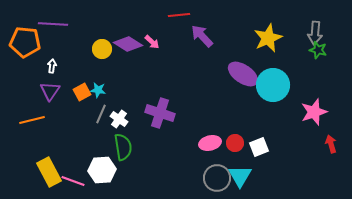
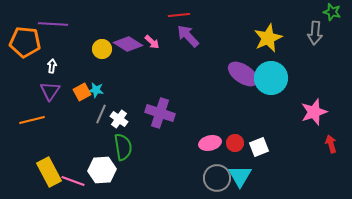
purple arrow: moved 14 px left
green star: moved 14 px right, 38 px up
cyan circle: moved 2 px left, 7 px up
cyan star: moved 2 px left
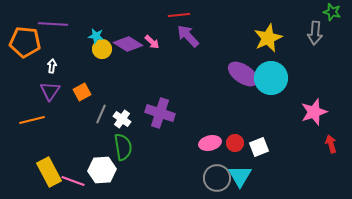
cyan star: moved 54 px up
white cross: moved 3 px right
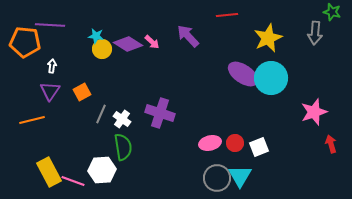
red line: moved 48 px right
purple line: moved 3 px left, 1 px down
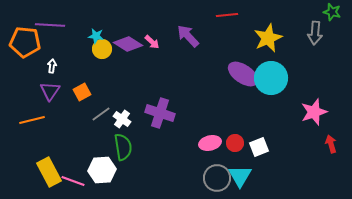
gray line: rotated 30 degrees clockwise
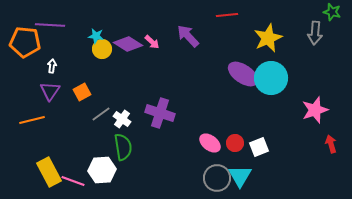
pink star: moved 1 px right, 2 px up
pink ellipse: rotated 50 degrees clockwise
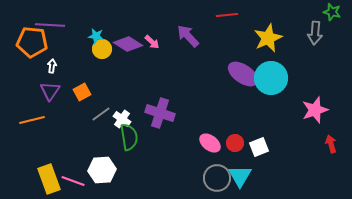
orange pentagon: moved 7 px right
green semicircle: moved 6 px right, 10 px up
yellow rectangle: moved 7 px down; rotated 8 degrees clockwise
